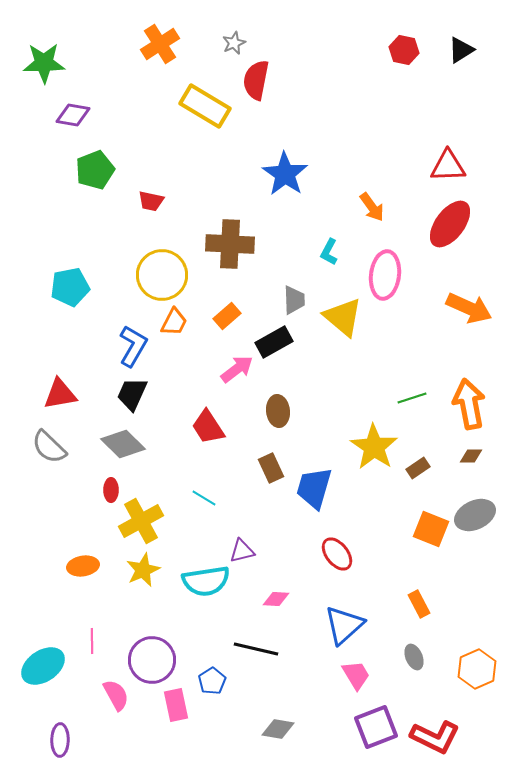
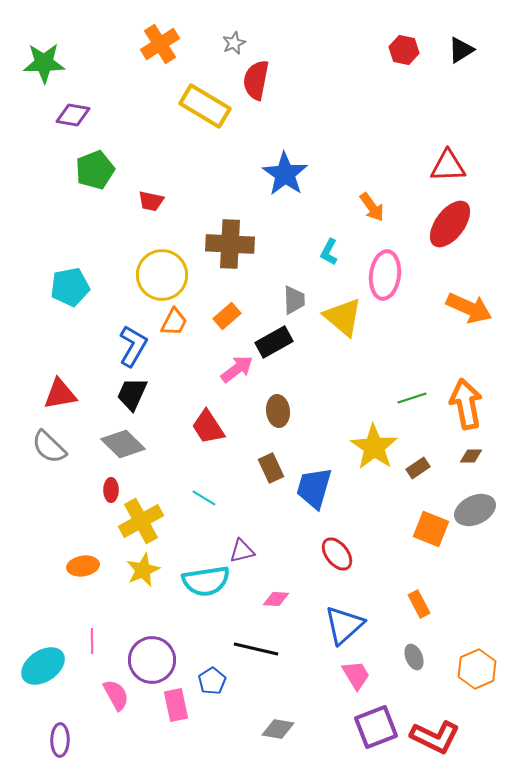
orange arrow at (469, 404): moved 3 px left
gray ellipse at (475, 515): moved 5 px up
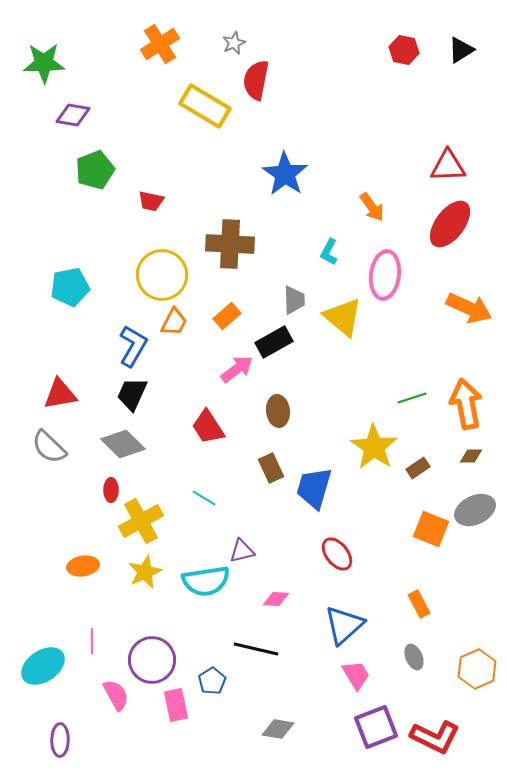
yellow star at (143, 570): moved 2 px right, 2 px down
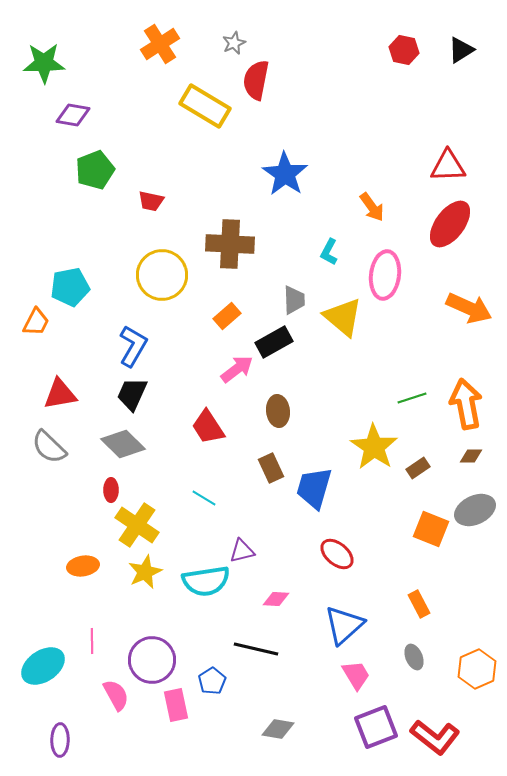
orange trapezoid at (174, 322): moved 138 px left
yellow cross at (141, 521): moved 4 px left, 4 px down; rotated 27 degrees counterclockwise
red ellipse at (337, 554): rotated 12 degrees counterclockwise
red L-shape at (435, 737): rotated 12 degrees clockwise
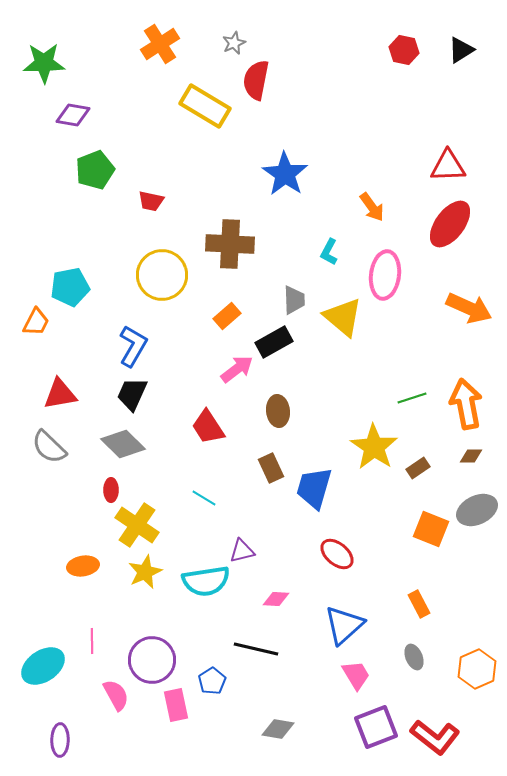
gray ellipse at (475, 510): moved 2 px right
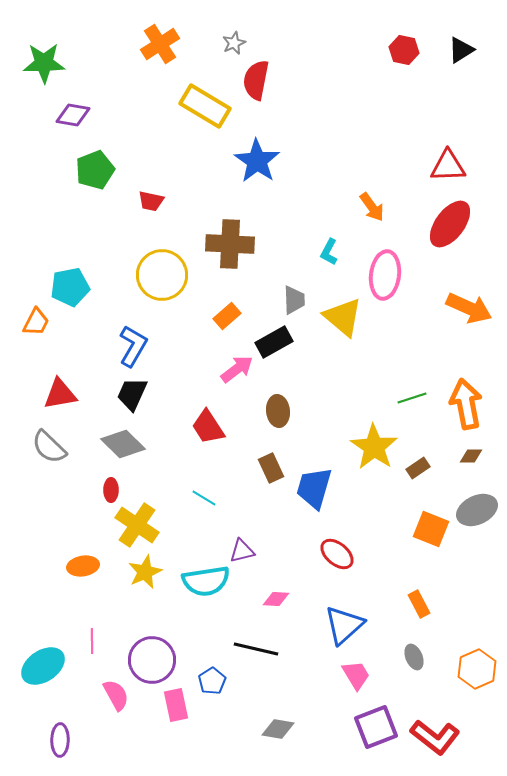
blue star at (285, 174): moved 28 px left, 13 px up
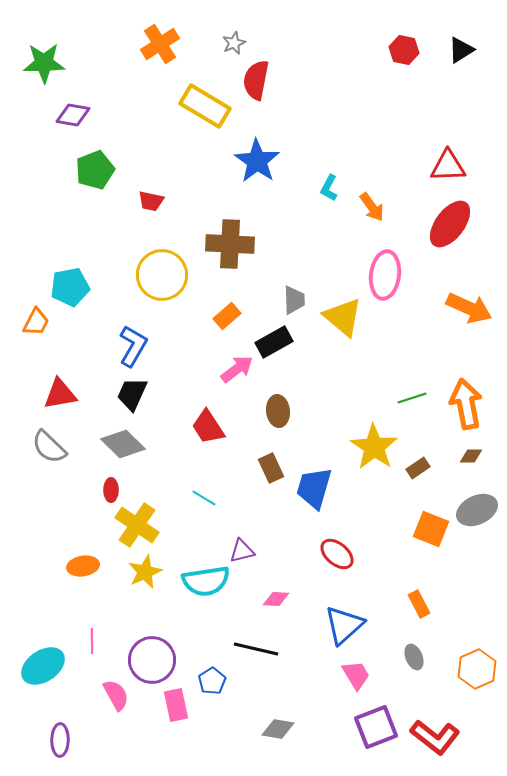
cyan L-shape at (329, 252): moved 64 px up
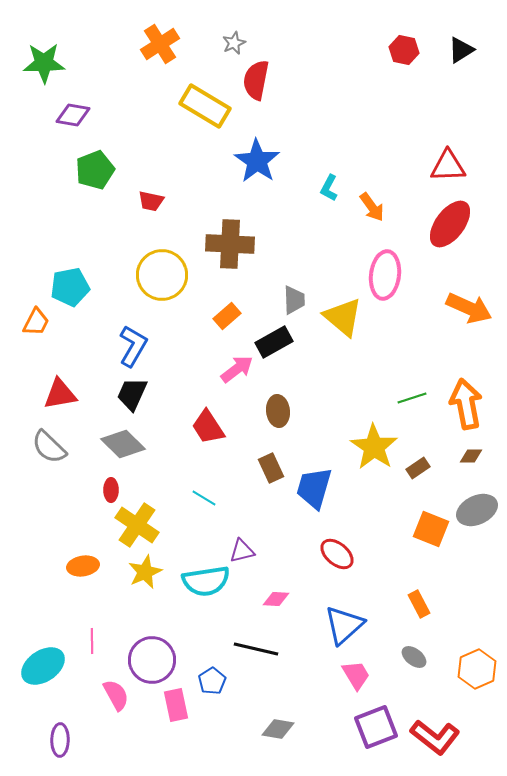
gray ellipse at (414, 657): rotated 30 degrees counterclockwise
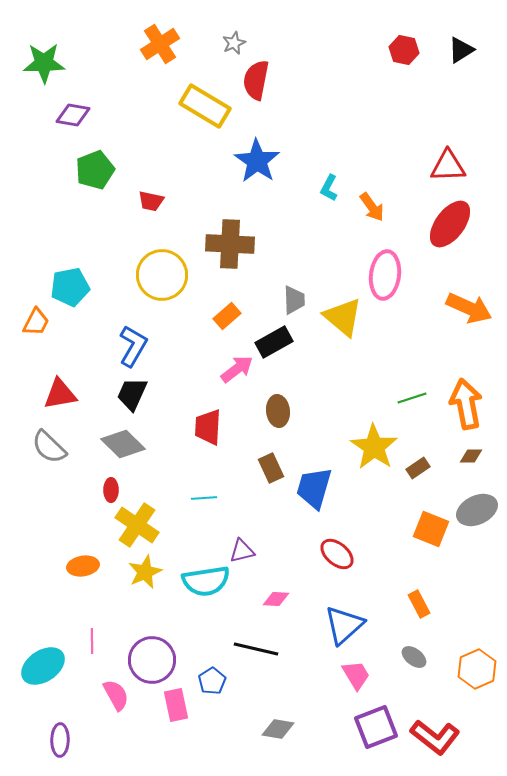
red trapezoid at (208, 427): rotated 36 degrees clockwise
cyan line at (204, 498): rotated 35 degrees counterclockwise
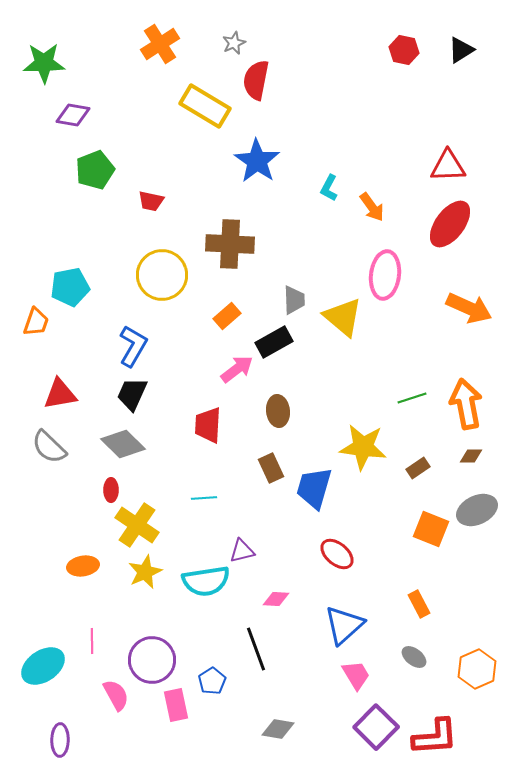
orange trapezoid at (36, 322): rotated 8 degrees counterclockwise
red trapezoid at (208, 427): moved 2 px up
yellow star at (374, 447): moved 11 px left; rotated 27 degrees counterclockwise
black line at (256, 649): rotated 57 degrees clockwise
purple square at (376, 727): rotated 24 degrees counterclockwise
red L-shape at (435, 737): rotated 42 degrees counterclockwise
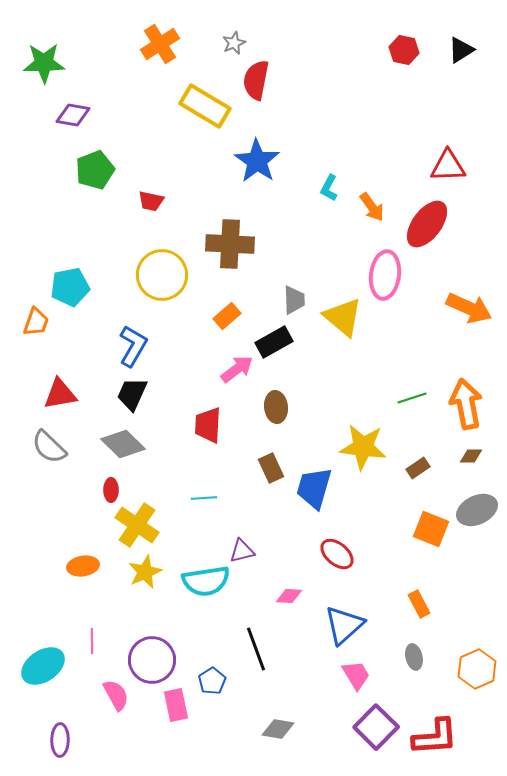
red ellipse at (450, 224): moved 23 px left
brown ellipse at (278, 411): moved 2 px left, 4 px up
pink diamond at (276, 599): moved 13 px right, 3 px up
gray ellipse at (414, 657): rotated 40 degrees clockwise
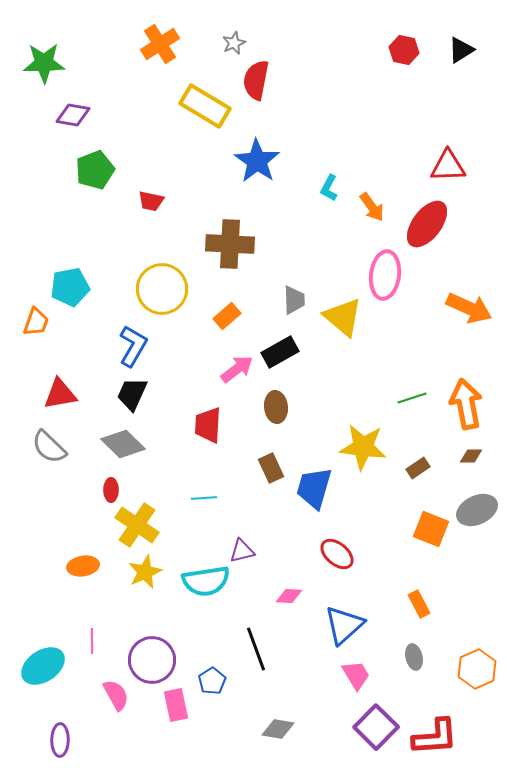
yellow circle at (162, 275): moved 14 px down
black rectangle at (274, 342): moved 6 px right, 10 px down
